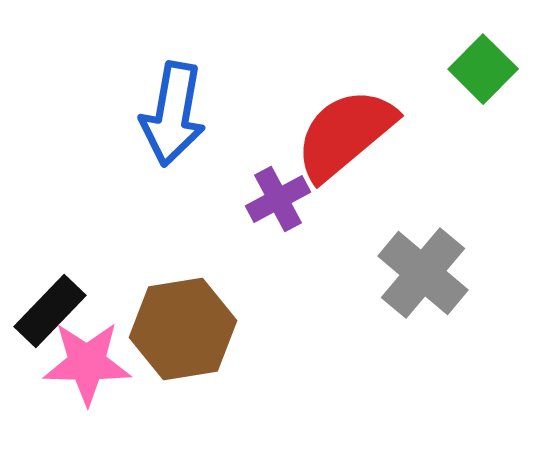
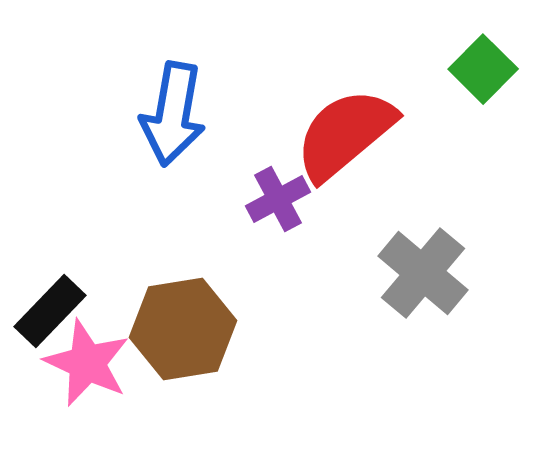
pink star: rotated 24 degrees clockwise
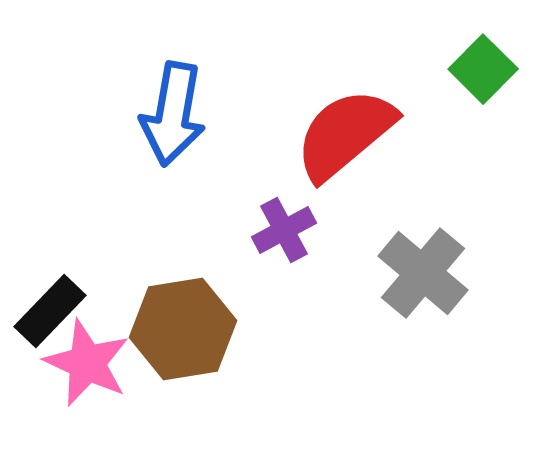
purple cross: moved 6 px right, 31 px down
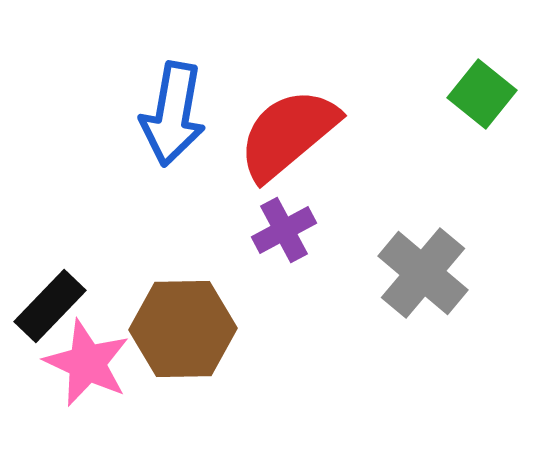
green square: moved 1 px left, 25 px down; rotated 6 degrees counterclockwise
red semicircle: moved 57 px left
black rectangle: moved 5 px up
brown hexagon: rotated 8 degrees clockwise
